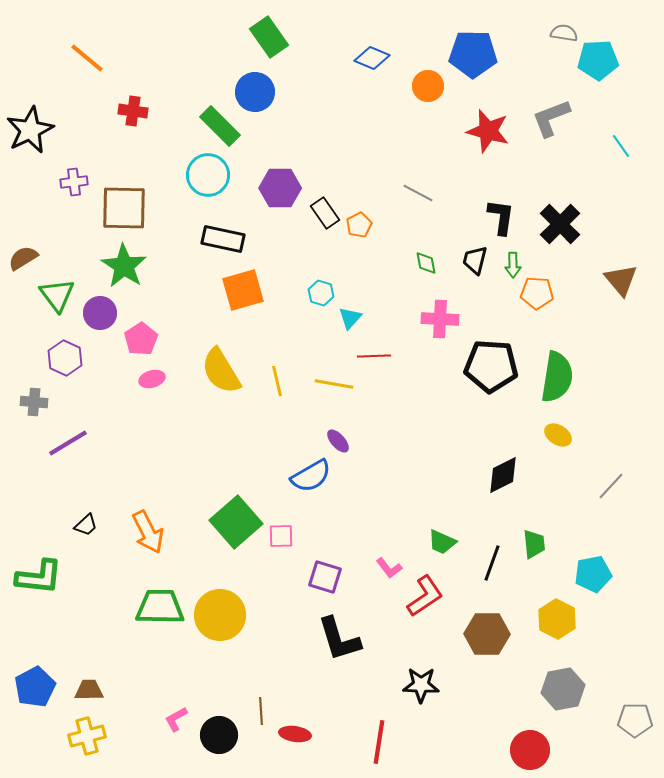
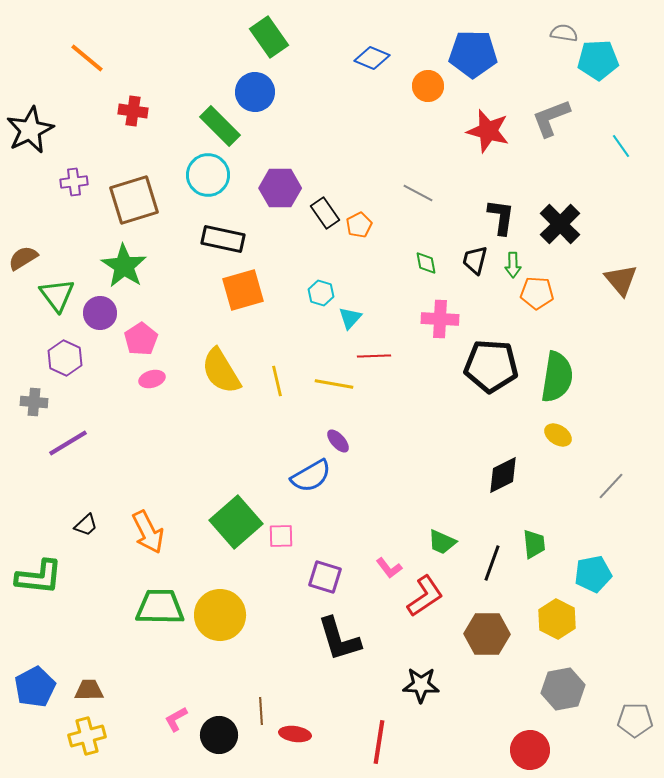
brown square at (124, 208): moved 10 px right, 8 px up; rotated 18 degrees counterclockwise
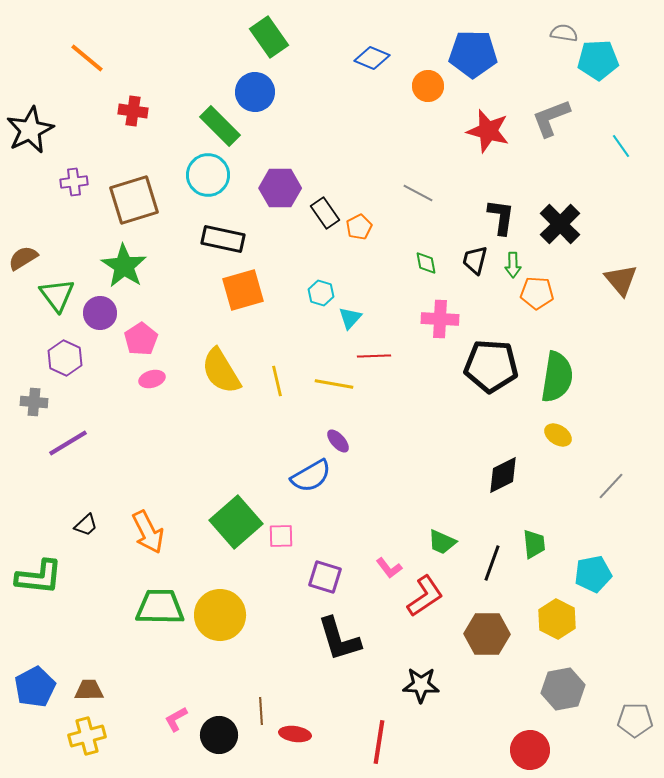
orange pentagon at (359, 225): moved 2 px down
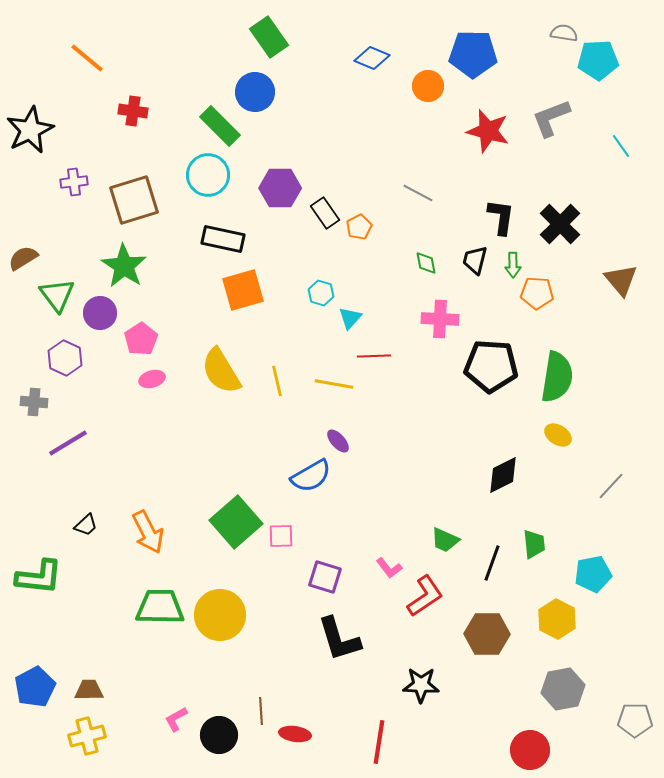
green trapezoid at (442, 542): moved 3 px right, 2 px up
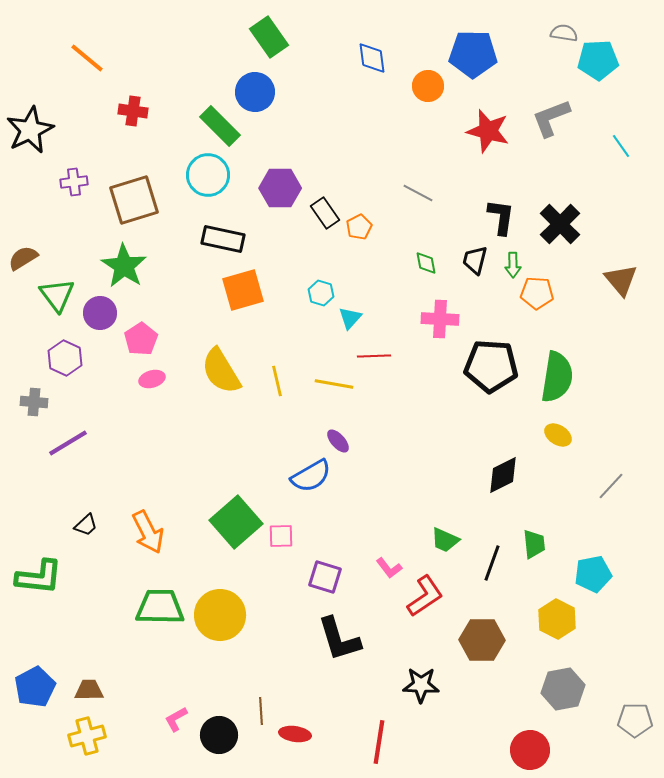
blue diamond at (372, 58): rotated 60 degrees clockwise
brown hexagon at (487, 634): moved 5 px left, 6 px down
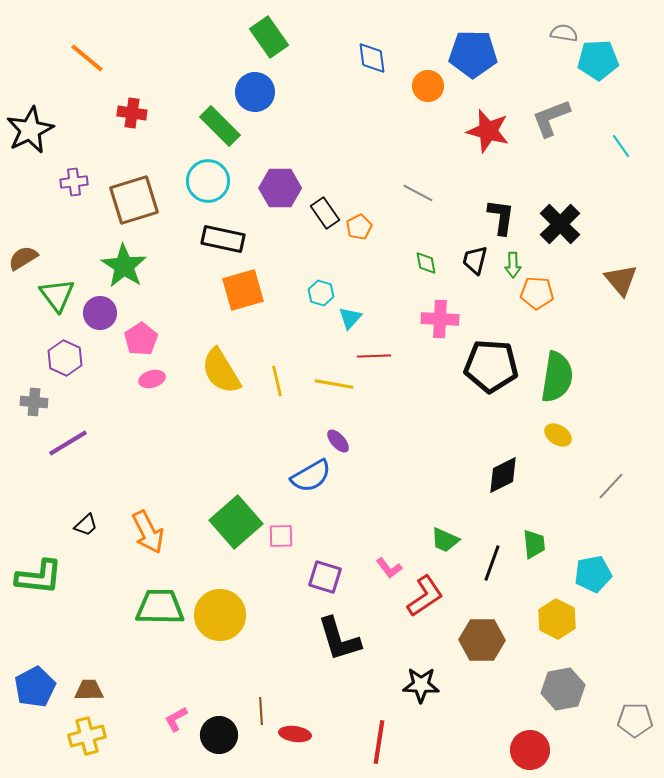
red cross at (133, 111): moved 1 px left, 2 px down
cyan circle at (208, 175): moved 6 px down
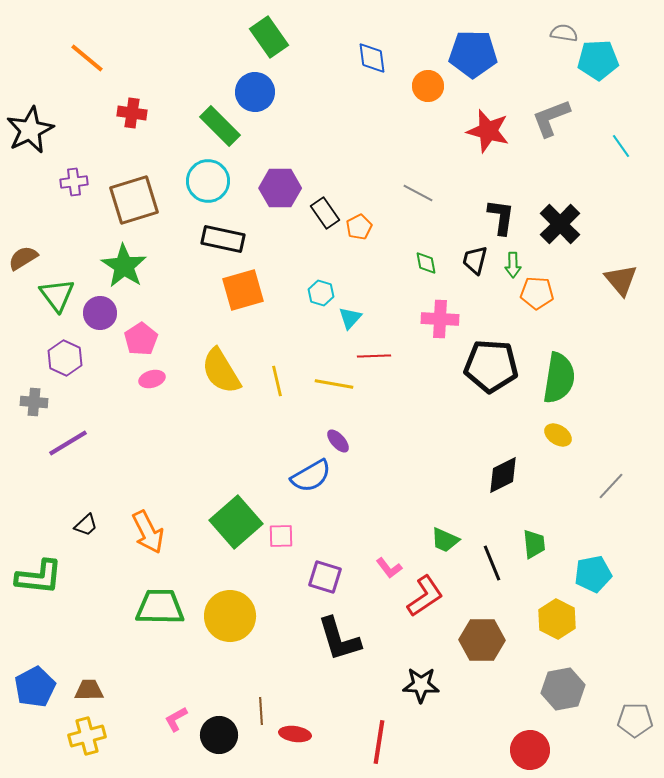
green semicircle at (557, 377): moved 2 px right, 1 px down
black line at (492, 563): rotated 42 degrees counterclockwise
yellow circle at (220, 615): moved 10 px right, 1 px down
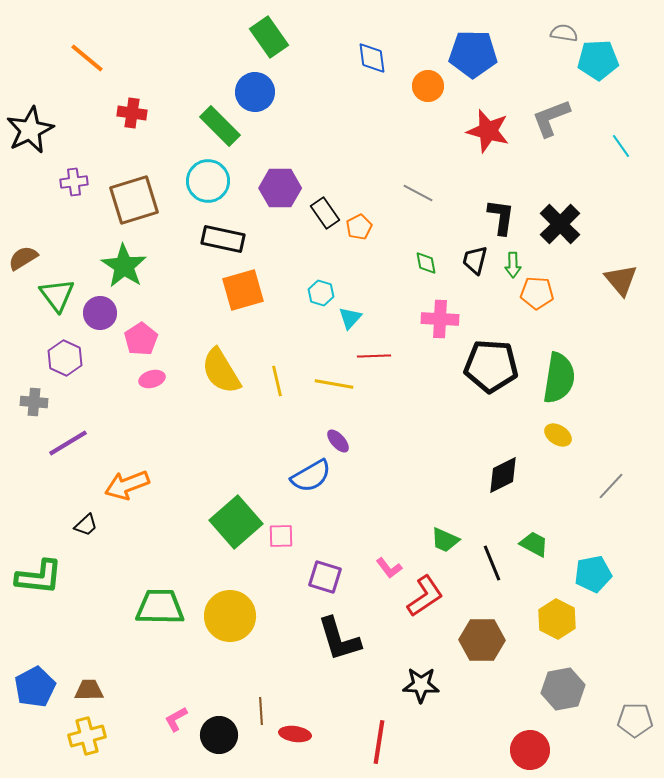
orange arrow at (148, 532): moved 21 px left, 47 px up; rotated 96 degrees clockwise
green trapezoid at (534, 544): rotated 56 degrees counterclockwise
